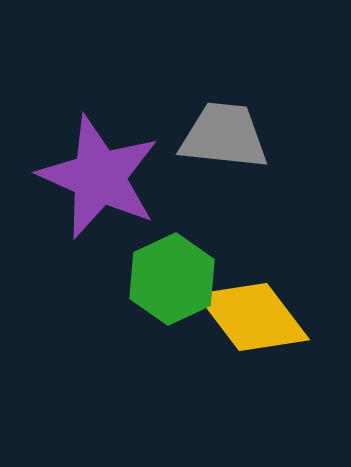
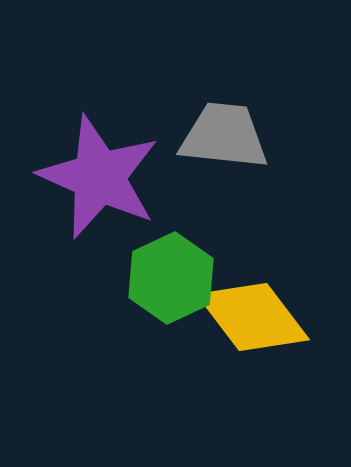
green hexagon: moved 1 px left, 1 px up
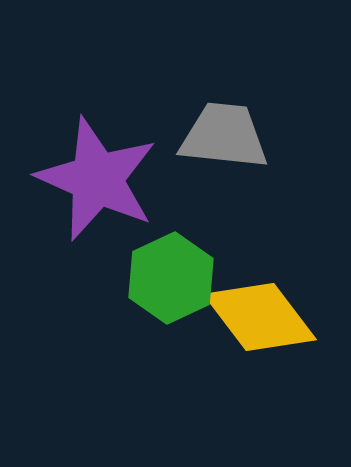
purple star: moved 2 px left, 2 px down
yellow diamond: moved 7 px right
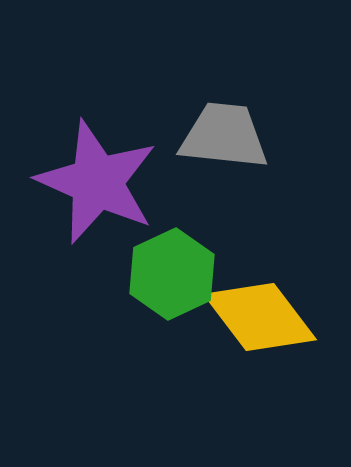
purple star: moved 3 px down
green hexagon: moved 1 px right, 4 px up
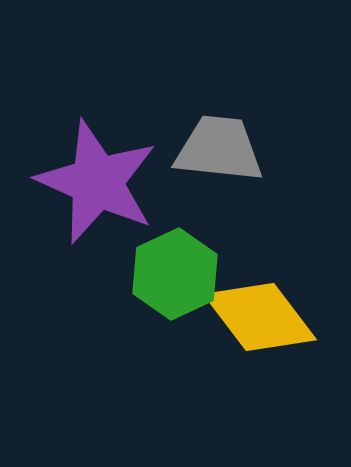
gray trapezoid: moved 5 px left, 13 px down
green hexagon: moved 3 px right
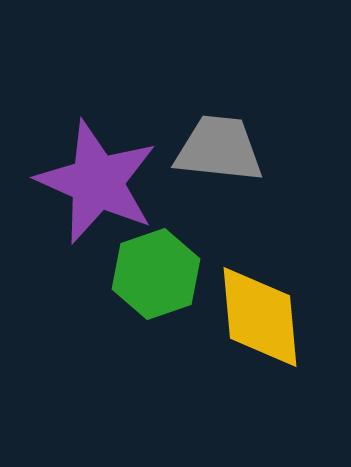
green hexagon: moved 19 px left; rotated 6 degrees clockwise
yellow diamond: rotated 32 degrees clockwise
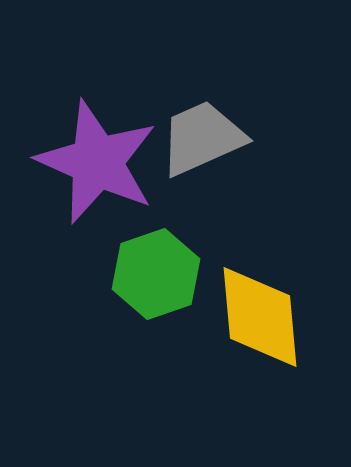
gray trapezoid: moved 17 px left, 11 px up; rotated 30 degrees counterclockwise
purple star: moved 20 px up
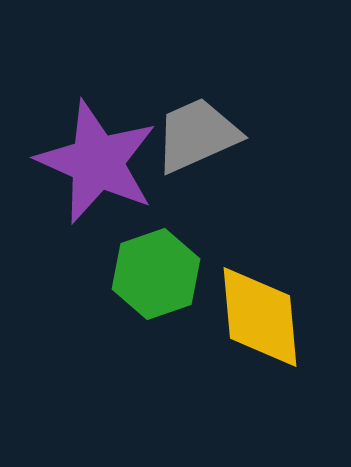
gray trapezoid: moved 5 px left, 3 px up
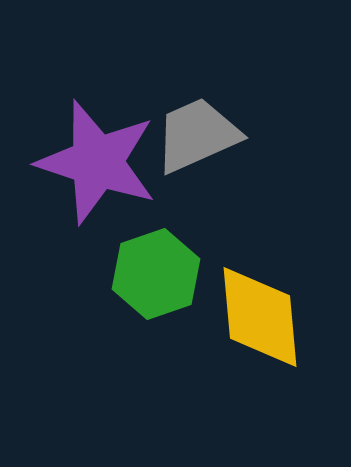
purple star: rotated 6 degrees counterclockwise
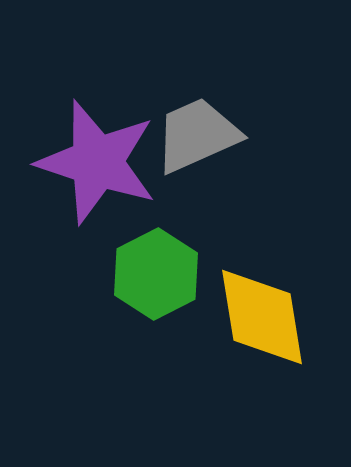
green hexagon: rotated 8 degrees counterclockwise
yellow diamond: moved 2 px right; rotated 4 degrees counterclockwise
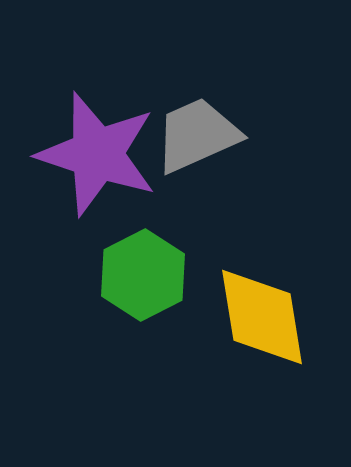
purple star: moved 8 px up
green hexagon: moved 13 px left, 1 px down
